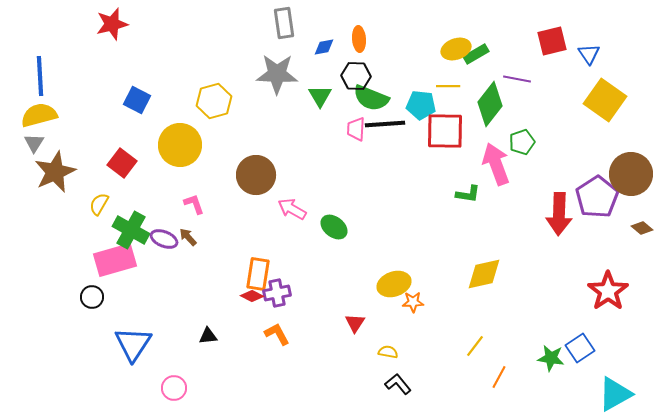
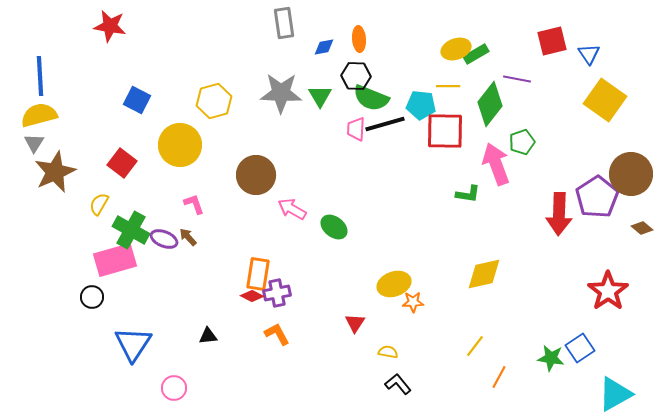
red star at (112, 24): moved 2 px left, 2 px down; rotated 24 degrees clockwise
gray star at (277, 74): moved 4 px right, 19 px down
black line at (385, 124): rotated 12 degrees counterclockwise
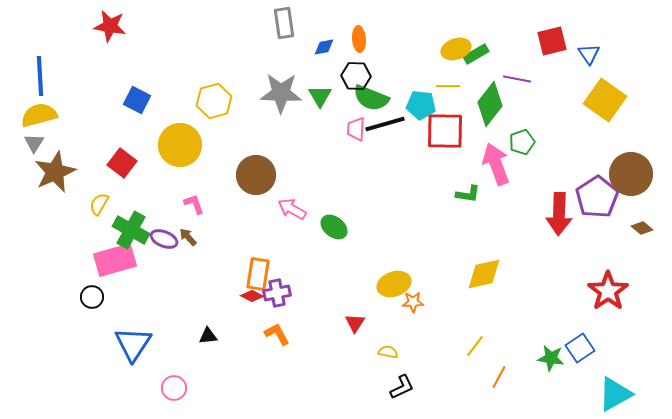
black L-shape at (398, 384): moved 4 px right, 3 px down; rotated 104 degrees clockwise
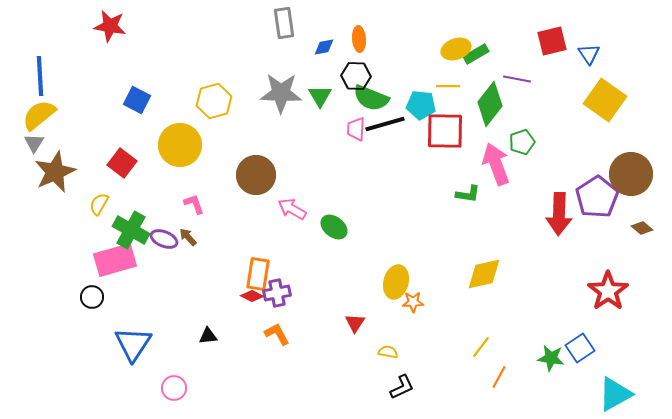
yellow semicircle at (39, 115): rotated 24 degrees counterclockwise
yellow ellipse at (394, 284): moved 2 px right, 2 px up; rotated 56 degrees counterclockwise
yellow line at (475, 346): moved 6 px right, 1 px down
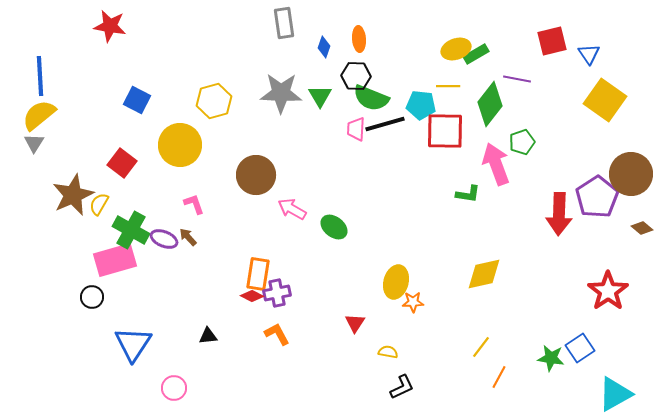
blue diamond at (324, 47): rotated 60 degrees counterclockwise
brown star at (55, 172): moved 18 px right, 23 px down
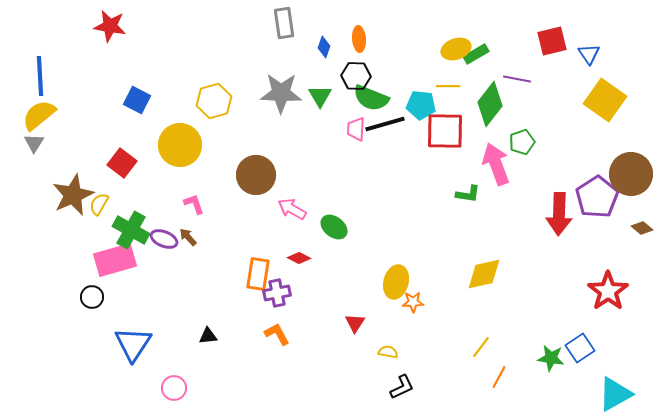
red diamond at (252, 296): moved 47 px right, 38 px up
